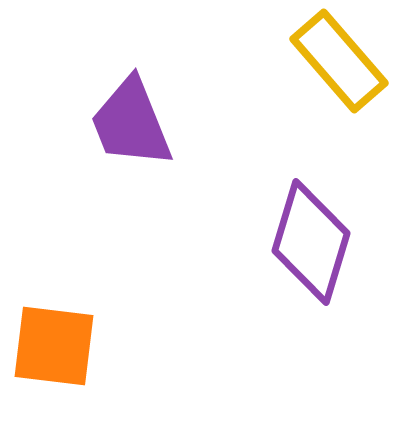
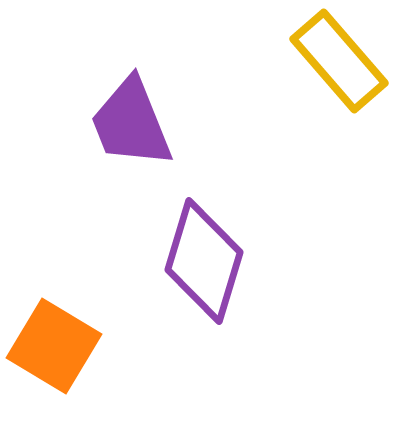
purple diamond: moved 107 px left, 19 px down
orange square: rotated 24 degrees clockwise
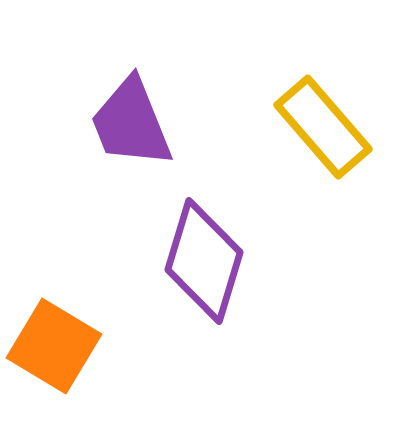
yellow rectangle: moved 16 px left, 66 px down
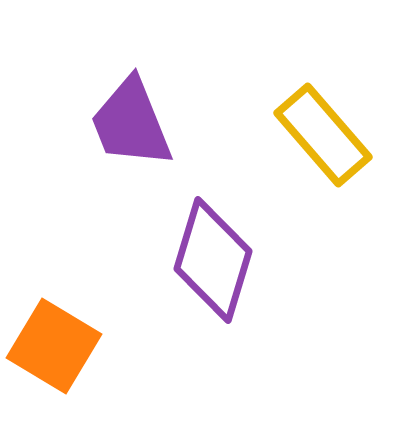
yellow rectangle: moved 8 px down
purple diamond: moved 9 px right, 1 px up
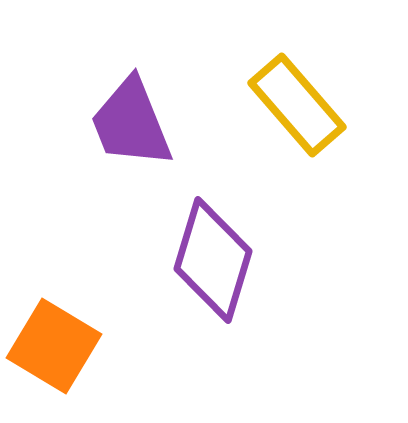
yellow rectangle: moved 26 px left, 30 px up
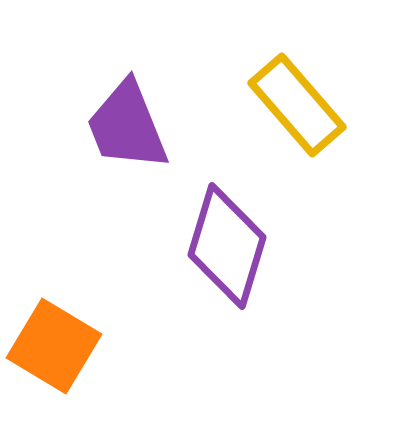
purple trapezoid: moved 4 px left, 3 px down
purple diamond: moved 14 px right, 14 px up
